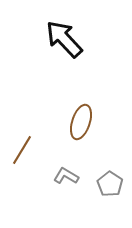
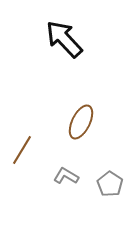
brown ellipse: rotated 8 degrees clockwise
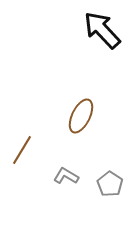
black arrow: moved 38 px right, 9 px up
brown ellipse: moved 6 px up
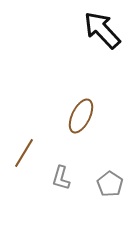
brown line: moved 2 px right, 3 px down
gray L-shape: moved 5 px left, 2 px down; rotated 105 degrees counterclockwise
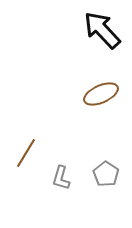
brown ellipse: moved 20 px right, 22 px up; rotated 40 degrees clockwise
brown line: moved 2 px right
gray pentagon: moved 4 px left, 10 px up
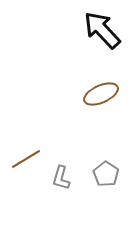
brown line: moved 6 px down; rotated 28 degrees clockwise
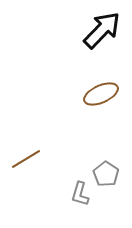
black arrow: rotated 87 degrees clockwise
gray L-shape: moved 19 px right, 16 px down
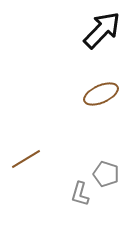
gray pentagon: rotated 15 degrees counterclockwise
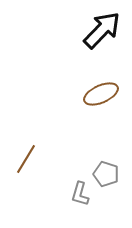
brown line: rotated 28 degrees counterclockwise
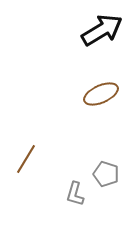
black arrow: rotated 15 degrees clockwise
gray L-shape: moved 5 px left
